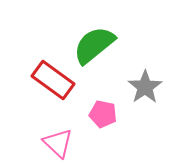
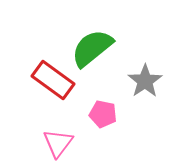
green semicircle: moved 2 px left, 3 px down
gray star: moved 6 px up
pink triangle: rotated 24 degrees clockwise
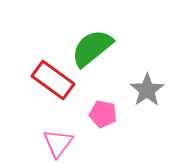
gray star: moved 2 px right, 9 px down
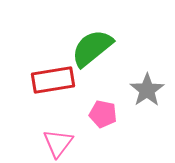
red rectangle: rotated 45 degrees counterclockwise
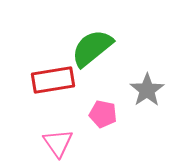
pink triangle: rotated 12 degrees counterclockwise
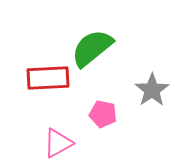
red rectangle: moved 5 px left, 2 px up; rotated 6 degrees clockwise
gray star: moved 5 px right
pink triangle: rotated 36 degrees clockwise
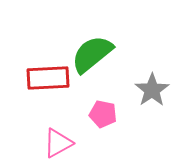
green semicircle: moved 6 px down
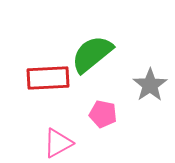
gray star: moved 2 px left, 5 px up
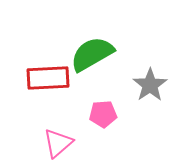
green semicircle: rotated 9 degrees clockwise
pink pentagon: rotated 16 degrees counterclockwise
pink triangle: rotated 12 degrees counterclockwise
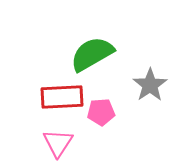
red rectangle: moved 14 px right, 19 px down
pink pentagon: moved 2 px left, 2 px up
pink triangle: rotated 16 degrees counterclockwise
